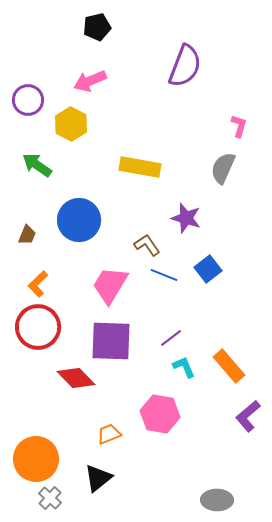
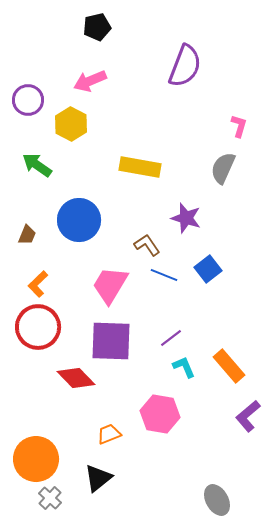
gray ellipse: rotated 60 degrees clockwise
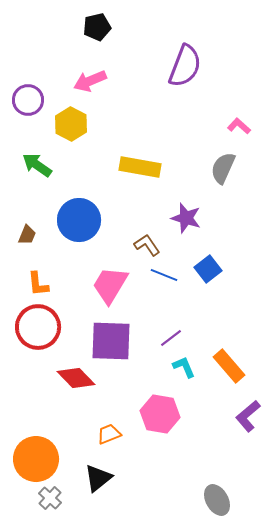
pink L-shape: rotated 65 degrees counterclockwise
orange L-shape: rotated 52 degrees counterclockwise
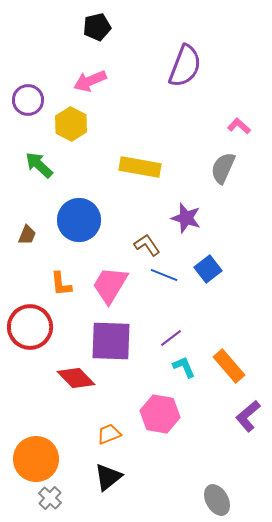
green arrow: moved 2 px right; rotated 8 degrees clockwise
orange L-shape: moved 23 px right
red circle: moved 8 px left
black triangle: moved 10 px right, 1 px up
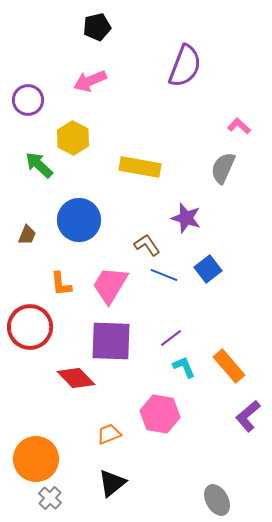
yellow hexagon: moved 2 px right, 14 px down
black triangle: moved 4 px right, 6 px down
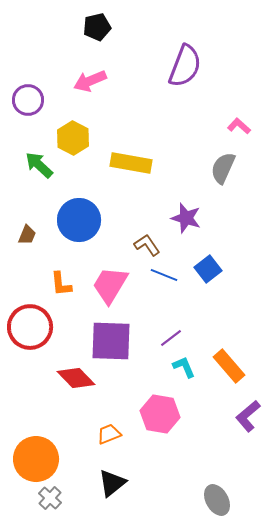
yellow rectangle: moved 9 px left, 4 px up
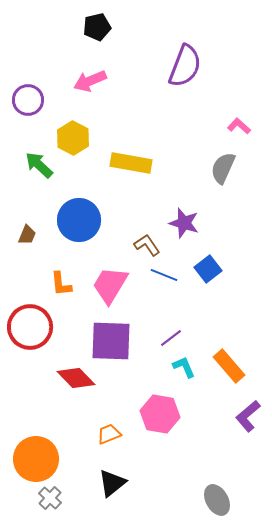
purple star: moved 2 px left, 5 px down
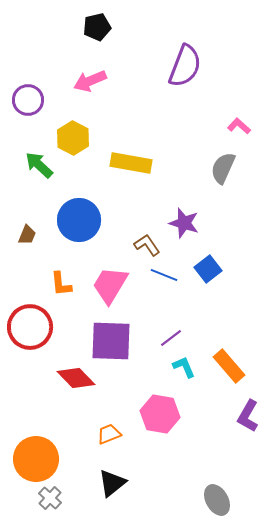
purple L-shape: rotated 20 degrees counterclockwise
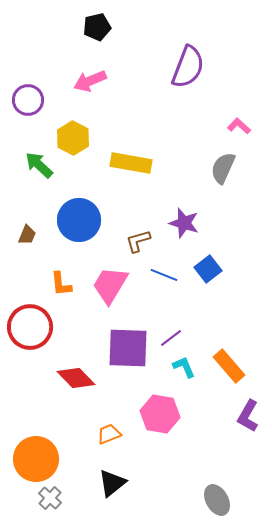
purple semicircle: moved 3 px right, 1 px down
brown L-shape: moved 9 px left, 4 px up; rotated 72 degrees counterclockwise
purple square: moved 17 px right, 7 px down
